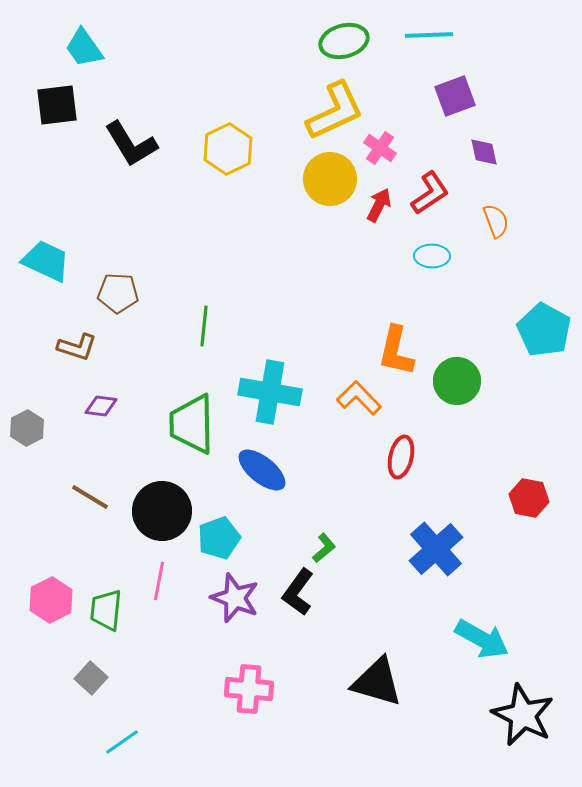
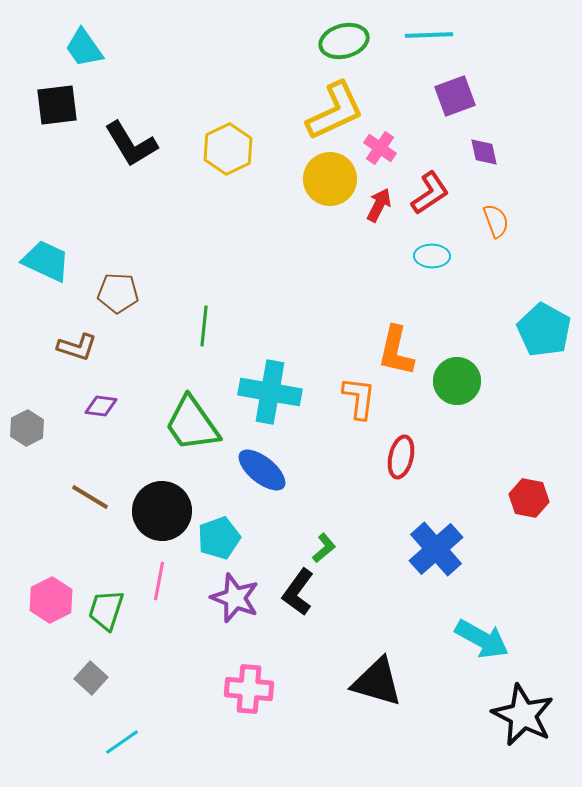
orange L-shape at (359, 398): rotated 51 degrees clockwise
green trapezoid at (192, 424): rotated 34 degrees counterclockwise
green trapezoid at (106, 610): rotated 12 degrees clockwise
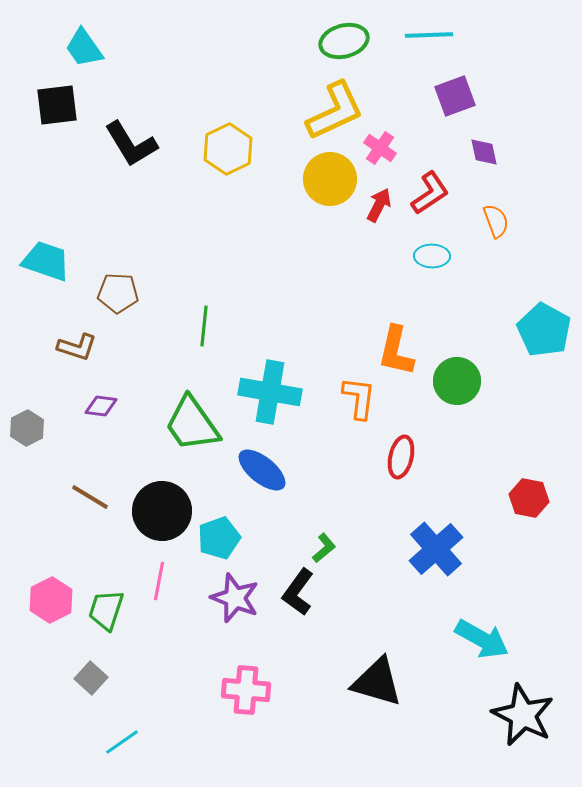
cyan trapezoid at (46, 261): rotated 6 degrees counterclockwise
pink cross at (249, 689): moved 3 px left, 1 px down
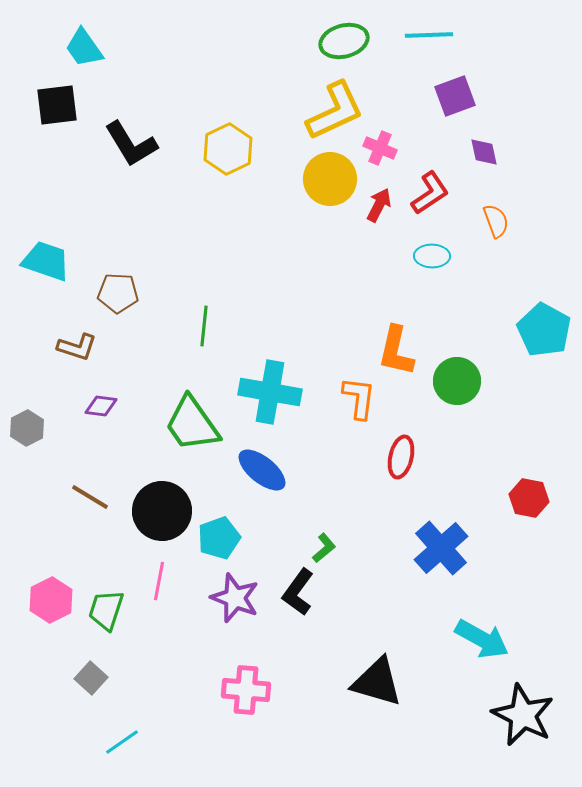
pink cross at (380, 148): rotated 12 degrees counterclockwise
blue cross at (436, 549): moved 5 px right, 1 px up
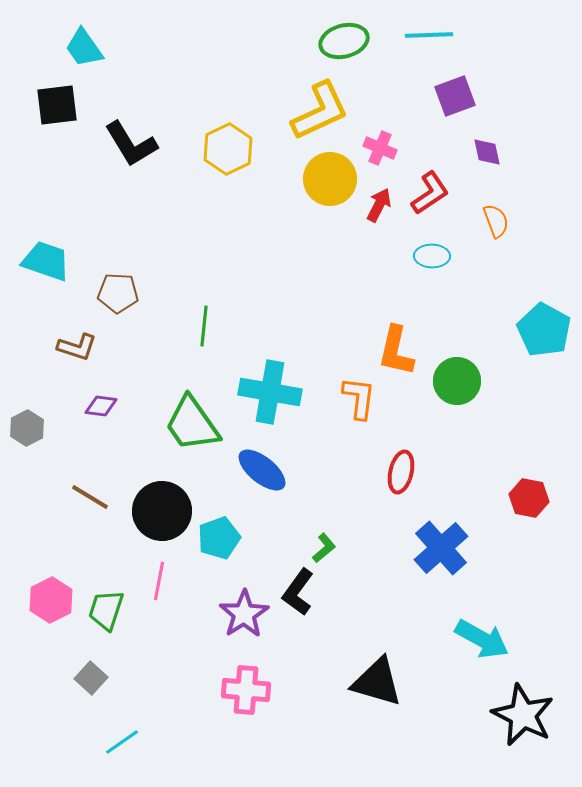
yellow L-shape at (335, 111): moved 15 px left
purple diamond at (484, 152): moved 3 px right
red ellipse at (401, 457): moved 15 px down
purple star at (235, 598): moved 9 px right, 16 px down; rotated 18 degrees clockwise
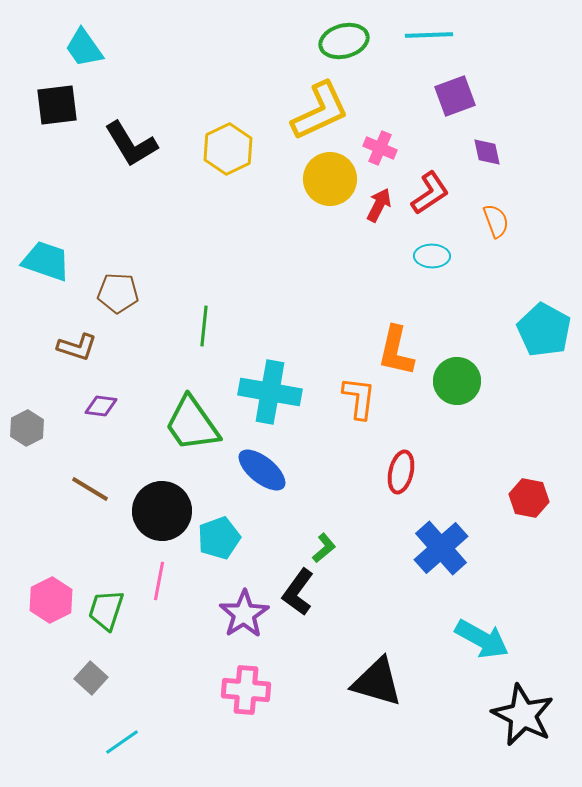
brown line at (90, 497): moved 8 px up
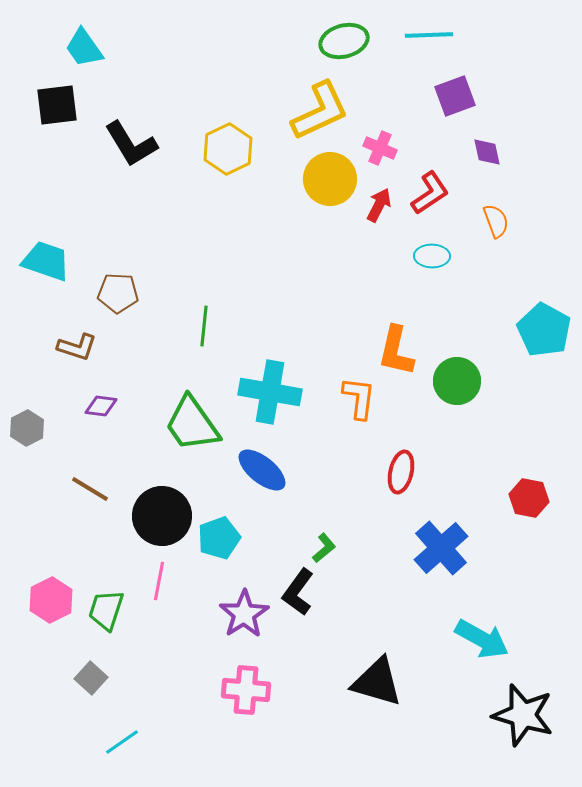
black circle at (162, 511): moved 5 px down
black star at (523, 715): rotated 10 degrees counterclockwise
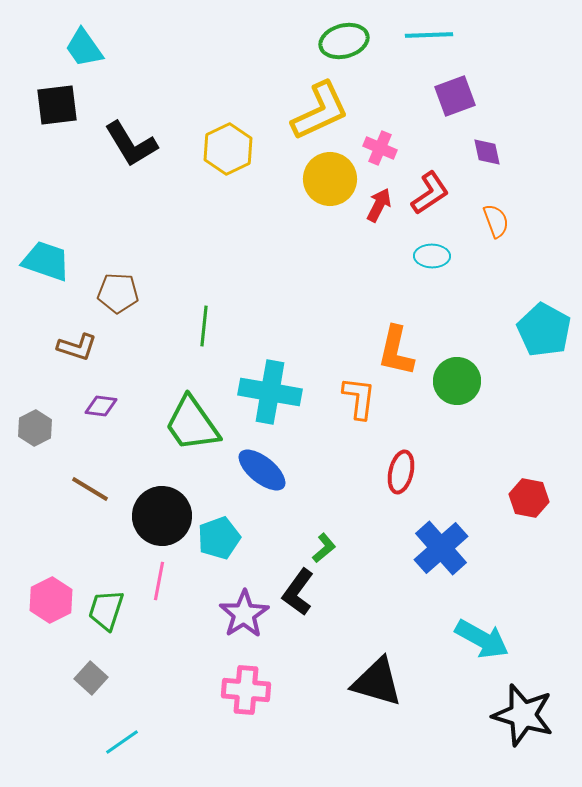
gray hexagon at (27, 428): moved 8 px right
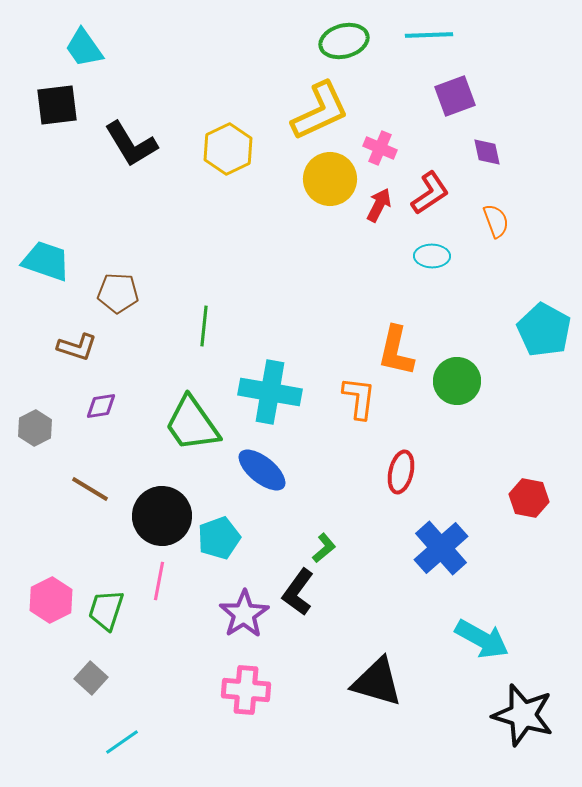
purple diamond at (101, 406): rotated 16 degrees counterclockwise
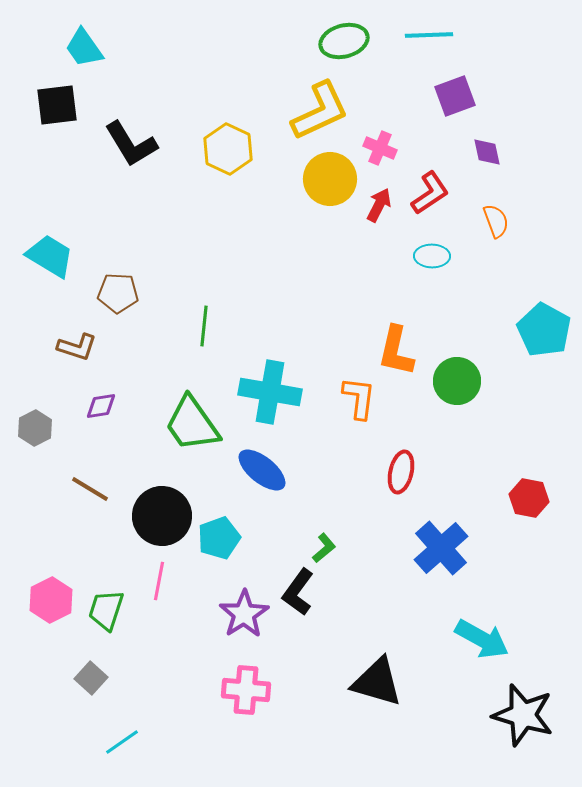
yellow hexagon at (228, 149): rotated 9 degrees counterclockwise
cyan trapezoid at (46, 261): moved 4 px right, 5 px up; rotated 12 degrees clockwise
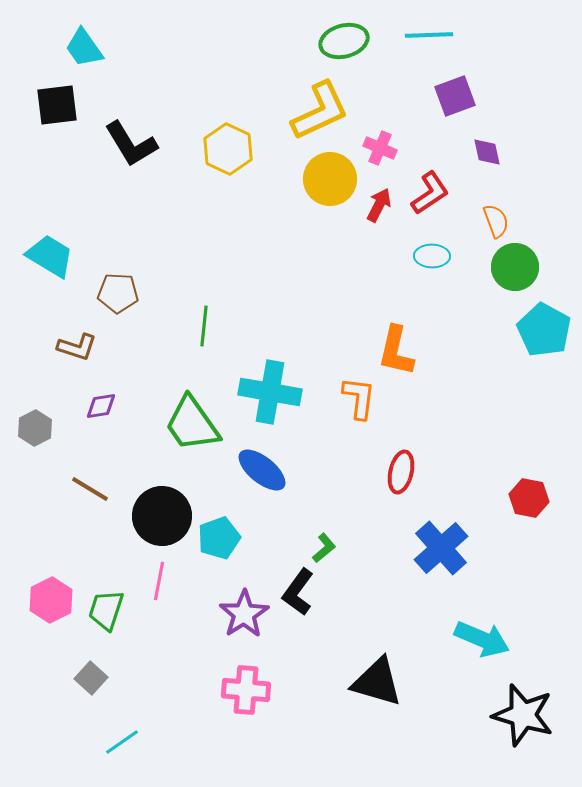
green circle at (457, 381): moved 58 px right, 114 px up
cyan arrow at (482, 639): rotated 6 degrees counterclockwise
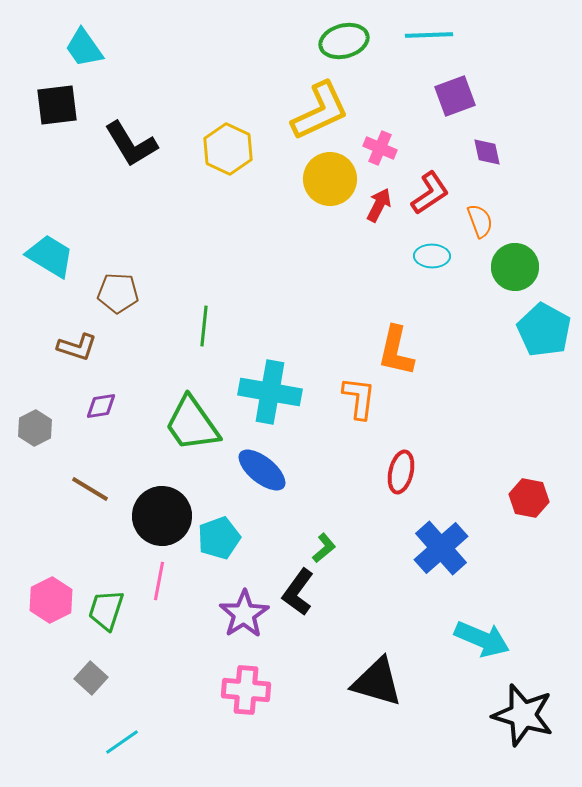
orange semicircle at (496, 221): moved 16 px left
